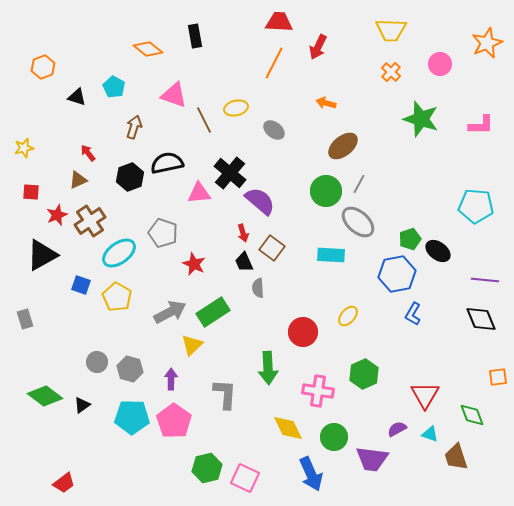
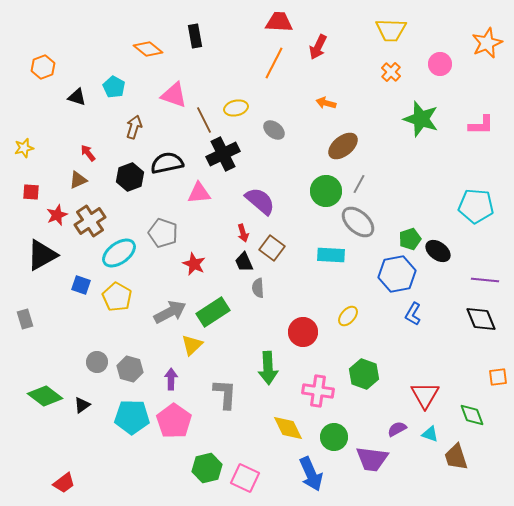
black cross at (230, 173): moved 7 px left, 19 px up; rotated 24 degrees clockwise
green hexagon at (364, 374): rotated 16 degrees counterclockwise
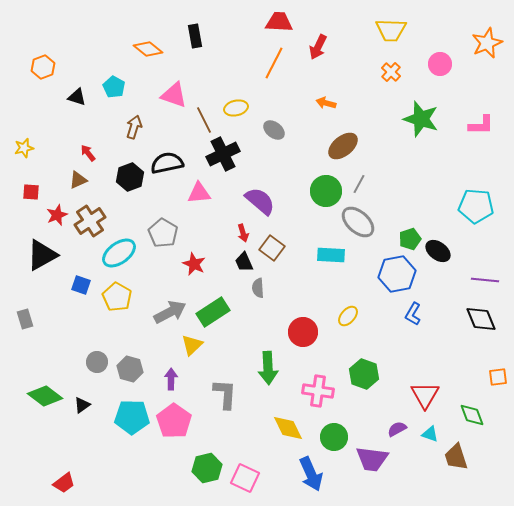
gray pentagon at (163, 233): rotated 12 degrees clockwise
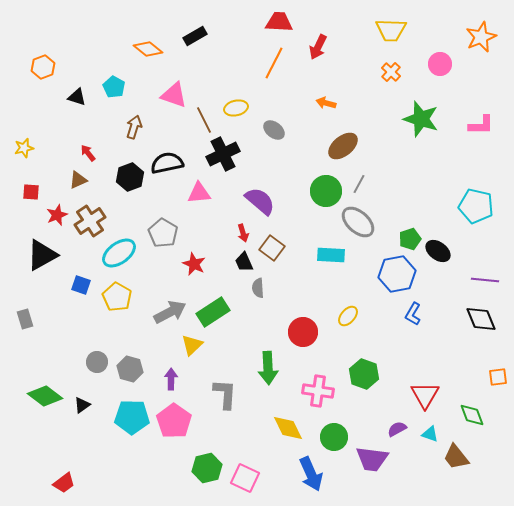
black rectangle at (195, 36): rotated 70 degrees clockwise
orange star at (487, 43): moved 6 px left, 6 px up
cyan pentagon at (476, 206): rotated 8 degrees clockwise
brown trapezoid at (456, 457): rotated 20 degrees counterclockwise
